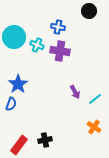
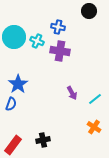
cyan cross: moved 4 px up
purple arrow: moved 3 px left, 1 px down
black cross: moved 2 px left
red rectangle: moved 6 px left
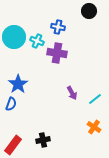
purple cross: moved 3 px left, 2 px down
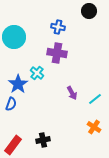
cyan cross: moved 32 px down; rotated 16 degrees clockwise
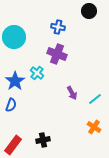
purple cross: moved 1 px down; rotated 12 degrees clockwise
blue star: moved 3 px left, 3 px up
blue semicircle: moved 1 px down
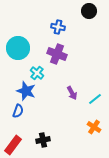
cyan circle: moved 4 px right, 11 px down
blue star: moved 11 px right, 10 px down; rotated 18 degrees counterclockwise
blue semicircle: moved 7 px right, 6 px down
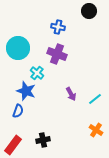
purple arrow: moved 1 px left, 1 px down
orange cross: moved 2 px right, 3 px down
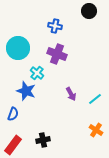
blue cross: moved 3 px left, 1 px up
blue semicircle: moved 5 px left, 3 px down
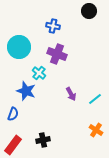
blue cross: moved 2 px left
cyan circle: moved 1 px right, 1 px up
cyan cross: moved 2 px right
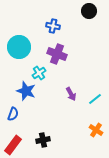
cyan cross: rotated 16 degrees clockwise
